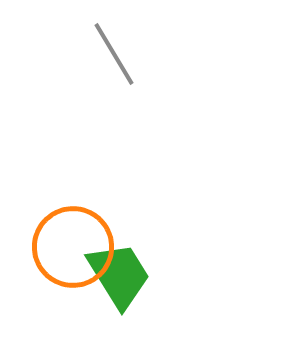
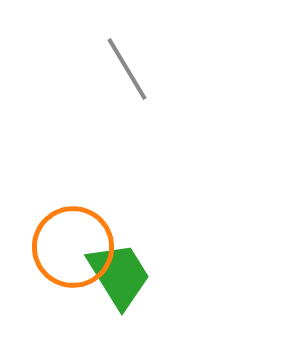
gray line: moved 13 px right, 15 px down
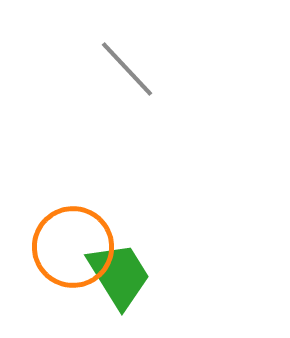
gray line: rotated 12 degrees counterclockwise
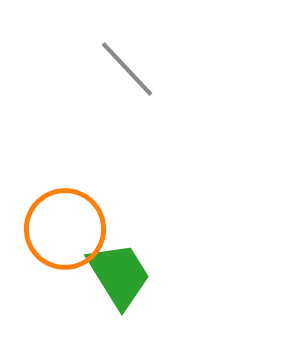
orange circle: moved 8 px left, 18 px up
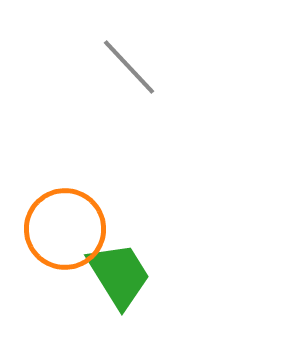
gray line: moved 2 px right, 2 px up
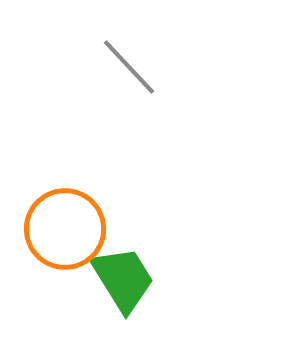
green trapezoid: moved 4 px right, 4 px down
